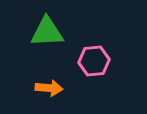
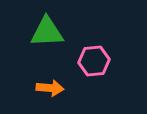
orange arrow: moved 1 px right
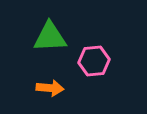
green triangle: moved 3 px right, 5 px down
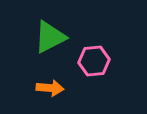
green triangle: rotated 24 degrees counterclockwise
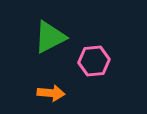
orange arrow: moved 1 px right, 5 px down
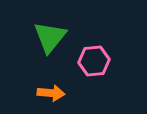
green triangle: rotated 24 degrees counterclockwise
